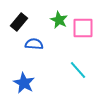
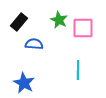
cyan line: rotated 42 degrees clockwise
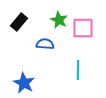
blue semicircle: moved 11 px right
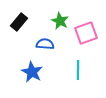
green star: moved 1 px right, 1 px down
pink square: moved 3 px right, 5 px down; rotated 20 degrees counterclockwise
blue star: moved 8 px right, 11 px up
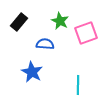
cyan line: moved 15 px down
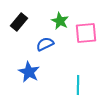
pink square: rotated 15 degrees clockwise
blue semicircle: rotated 30 degrees counterclockwise
blue star: moved 3 px left
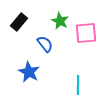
blue semicircle: rotated 78 degrees clockwise
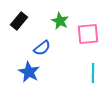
black rectangle: moved 1 px up
pink square: moved 2 px right, 1 px down
blue semicircle: moved 3 px left, 4 px down; rotated 90 degrees clockwise
cyan line: moved 15 px right, 12 px up
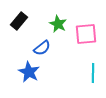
green star: moved 2 px left, 3 px down
pink square: moved 2 px left
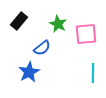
blue star: rotated 15 degrees clockwise
